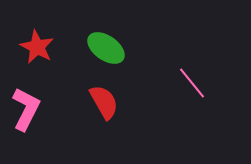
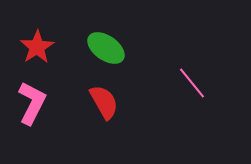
red star: rotated 12 degrees clockwise
pink L-shape: moved 6 px right, 6 px up
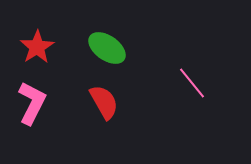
green ellipse: moved 1 px right
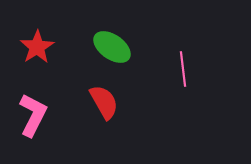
green ellipse: moved 5 px right, 1 px up
pink line: moved 9 px left, 14 px up; rotated 32 degrees clockwise
pink L-shape: moved 1 px right, 12 px down
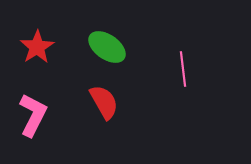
green ellipse: moved 5 px left
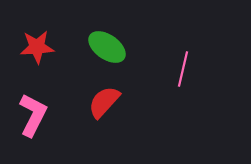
red star: rotated 28 degrees clockwise
pink line: rotated 20 degrees clockwise
red semicircle: rotated 108 degrees counterclockwise
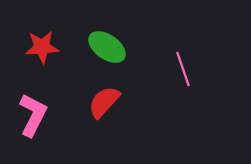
red star: moved 5 px right
pink line: rotated 32 degrees counterclockwise
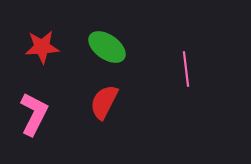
pink line: moved 3 px right; rotated 12 degrees clockwise
red semicircle: rotated 15 degrees counterclockwise
pink L-shape: moved 1 px right, 1 px up
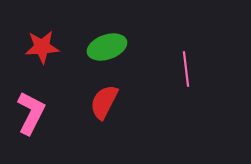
green ellipse: rotated 54 degrees counterclockwise
pink L-shape: moved 3 px left, 1 px up
